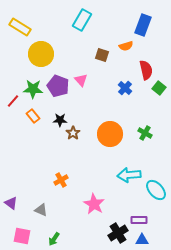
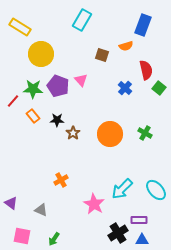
black star: moved 3 px left
cyan arrow: moved 7 px left, 14 px down; rotated 40 degrees counterclockwise
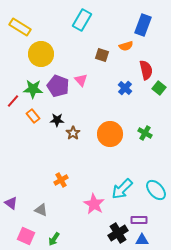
pink square: moved 4 px right; rotated 12 degrees clockwise
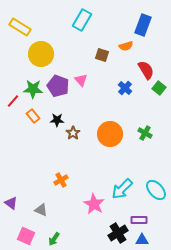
red semicircle: rotated 18 degrees counterclockwise
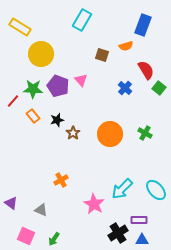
black star: rotated 16 degrees counterclockwise
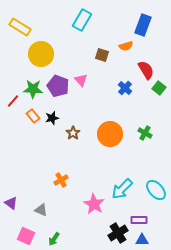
black star: moved 5 px left, 2 px up
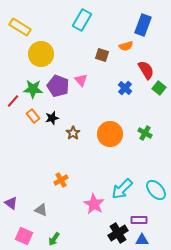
pink square: moved 2 px left
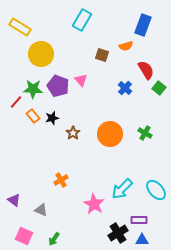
red line: moved 3 px right, 1 px down
purple triangle: moved 3 px right, 3 px up
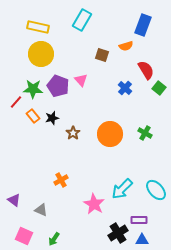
yellow rectangle: moved 18 px right; rotated 20 degrees counterclockwise
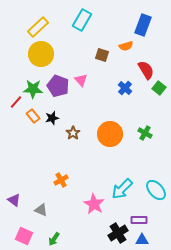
yellow rectangle: rotated 55 degrees counterclockwise
